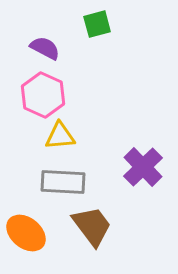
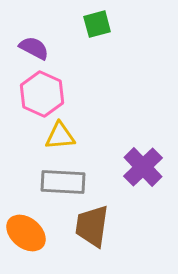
purple semicircle: moved 11 px left
pink hexagon: moved 1 px left, 1 px up
brown trapezoid: rotated 135 degrees counterclockwise
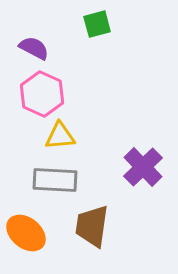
gray rectangle: moved 8 px left, 2 px up
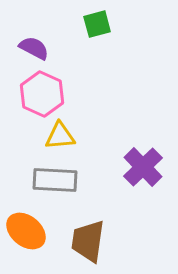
brown trapezoid: moved 4 px left, 15 px down
orange ellipse: moved 2 px up
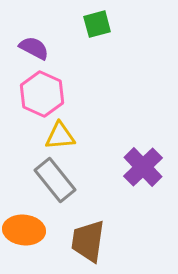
gray rectangle: rotated 48 degrees clockwise
orange ellipse: moved 2 px left, 1 px up; rotated 33 degrees counterclockwise
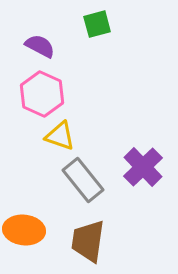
purple semicircle: moved 6 px right, 2 px up
yellow triangle: rotated 24 degrees clockwise
gray rectangle: moved 28 px right
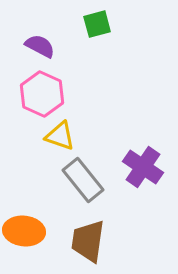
purple cross: rotated 12 degrees counterclockwise
orange ellipse: moved 1 px down
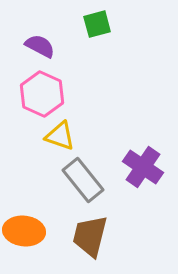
brown trapezoid: moved 2 px right, 5 px up; rotated 6 degrees clockwise
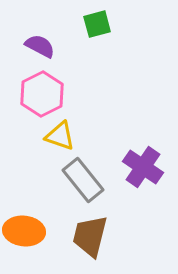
pink hexagon: rotated 9 degrees clockwise
